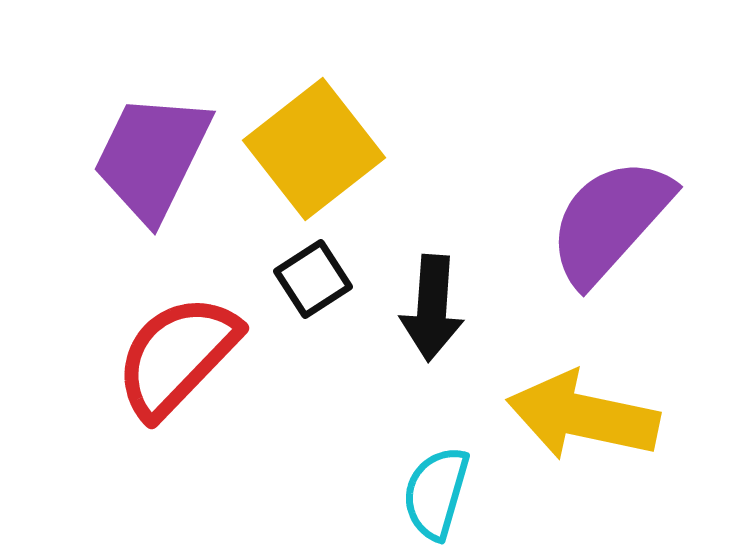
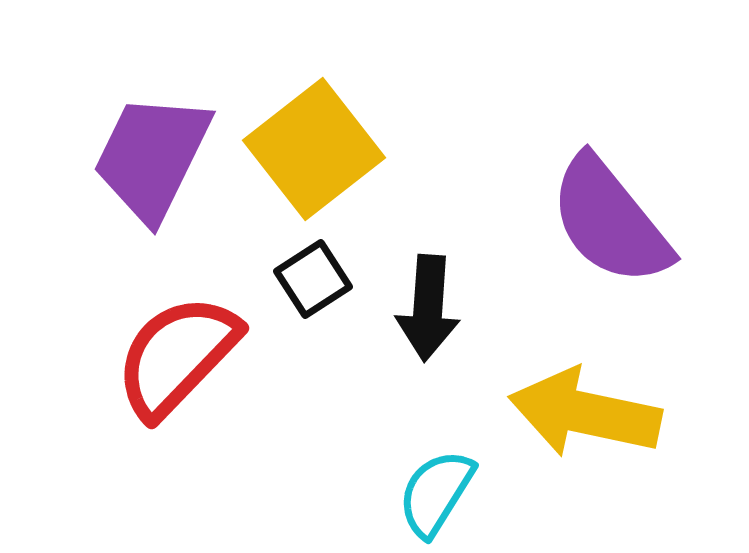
purple semicircle: rotated 81 degrees counterclockwise
black arrow: moved 4 px left
yellow arrow: moved 2 px right, 3 px up
cyan semicircle: rotated 16 degrees clockwise
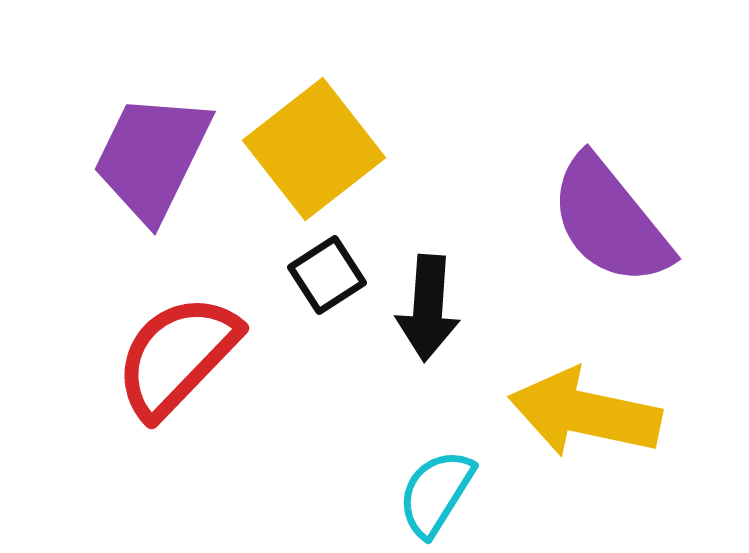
black square: moved 14 px right, 4 px up
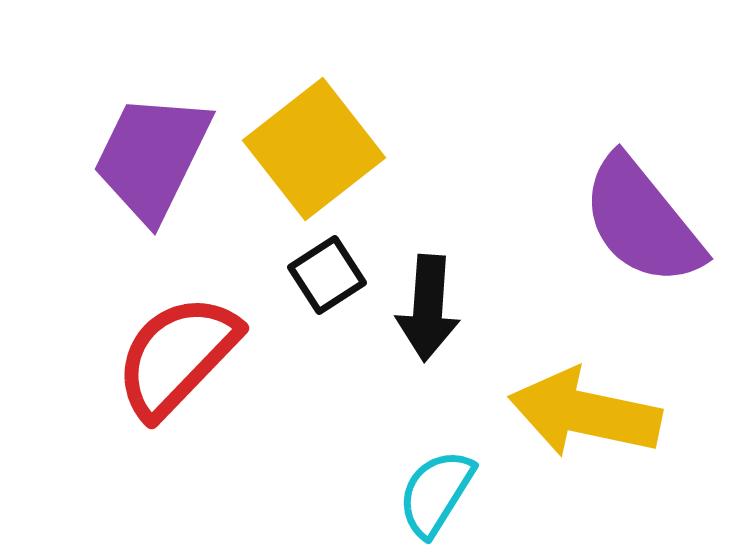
purple semicircle: moved 32 px right
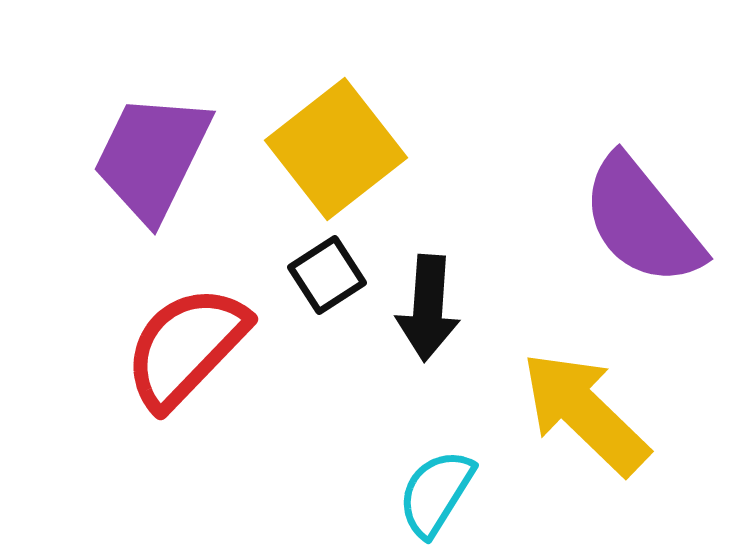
yellow square: moved 22 px right
red semicircle: moved 9 px right, 9 px up
yellow arrow: rotated 32 degrees clockwise
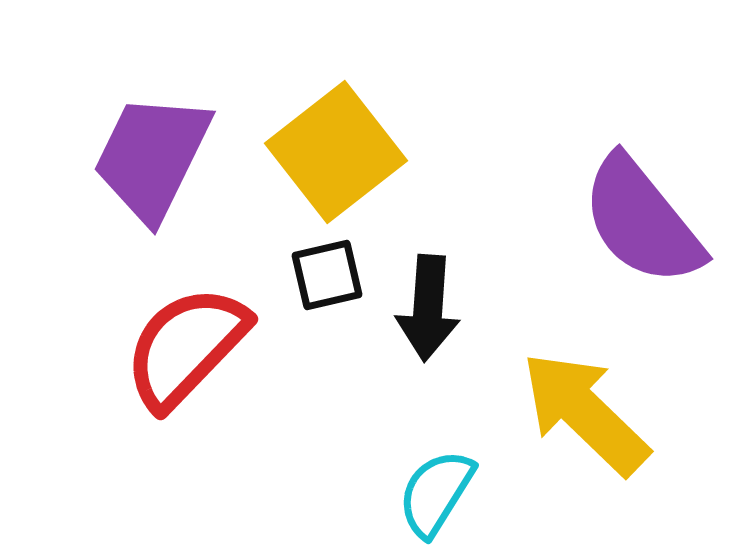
yellow square: moved 3 px down
black square: rotated 20 degrees clockwise
